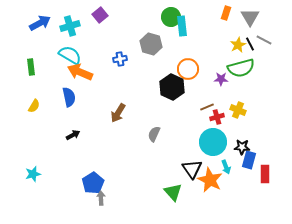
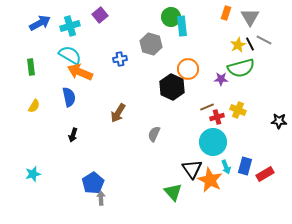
black arrow: rotated 136 degrees clockwise
black star: moved 37 px right, 26 px up
blue rectangle: moved 4 px left, 6 px down
red rectangle: rotated 60 degrees clockwise
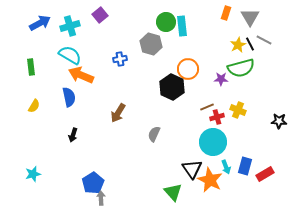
green circle: moved 5 px left, 5 px down
orange arrow: moved 1 px right, 3 px down
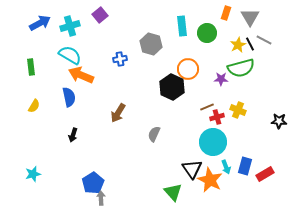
green circle: moved 41 px right, 11 px down
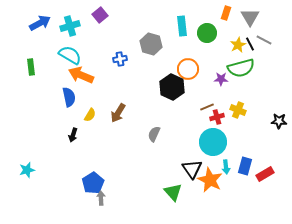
yellow semicircle: moved 56 px right, 9 px down
cyan arrow: rotated 16 degrees clockwise
cyan star: moved 6 px left, 4 px up
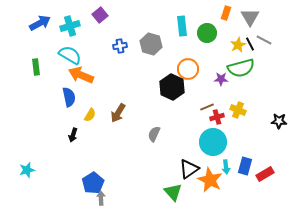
blue cross: moved 13 px up
green rectangle: moved 5 px right
black triangle: moved 3 px left; rotated 30 degrees clockwise
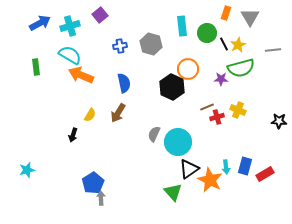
gray line: moved 9 px right, 10 px down; rotated 35 degrees counterclockwise
black line: moved 26 px left
blue semicircle: moved 55 px right, 14 px up
cyan circle: moved 35 px left
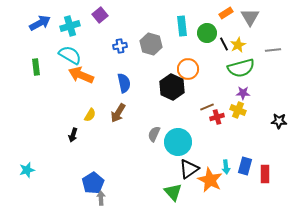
orange rectangle: rotated 40 degrees clockwise
purple star: moved 22 px right, 14 px down
red rectangle: rotated 60 degrees counterclockwise
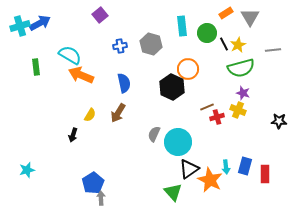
cyan cross: moved 50 px left
purple star: rotated 16 degrees clockwise
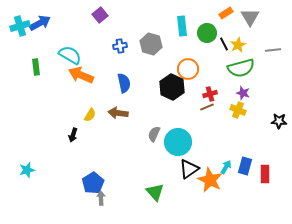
brown arrow: rotated 66 degrees clockwise
red cross: moved 7 px left, 23 px up
cyan arrow: rotated 144 degrees counterclockwise
green triangle: moved 18 px left
